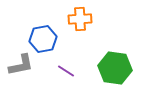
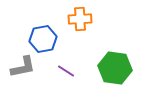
gray L-shape: moved 2 px right, 2 px down
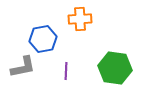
purple line: rotated 60 degrees clockwise
